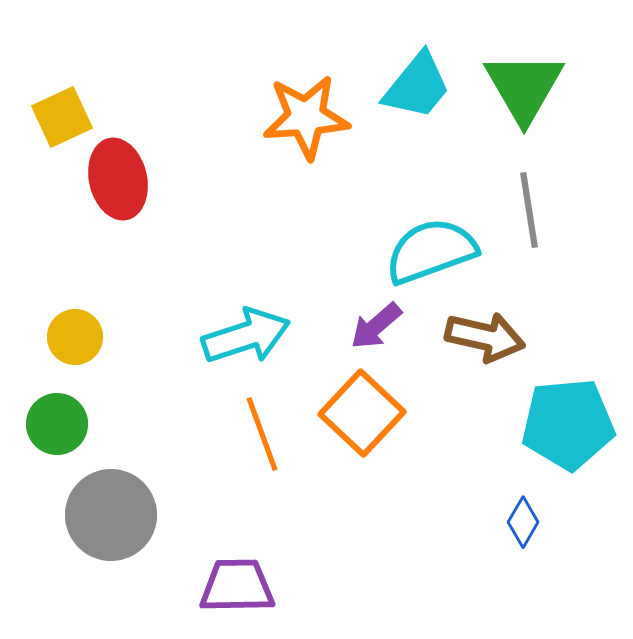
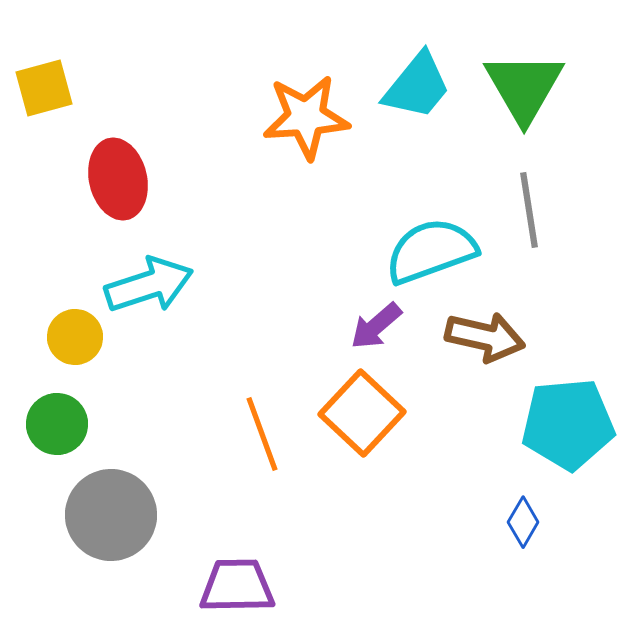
yellow square: moved 18 px left, 29 px up; rotated 10 degrees clockwise
cyan arrow: moved 97 px left, 51 px up
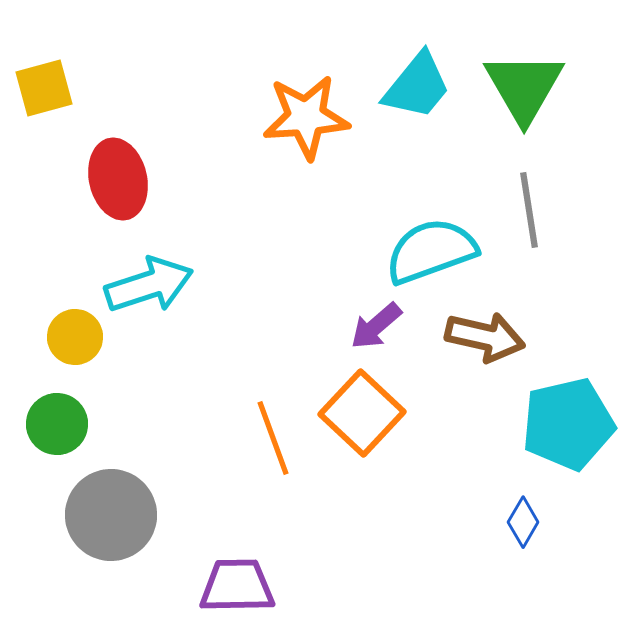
cyan pentagon: rotated 8 degrees counterclockwise
orange line: moved 11 px right, 4 px down
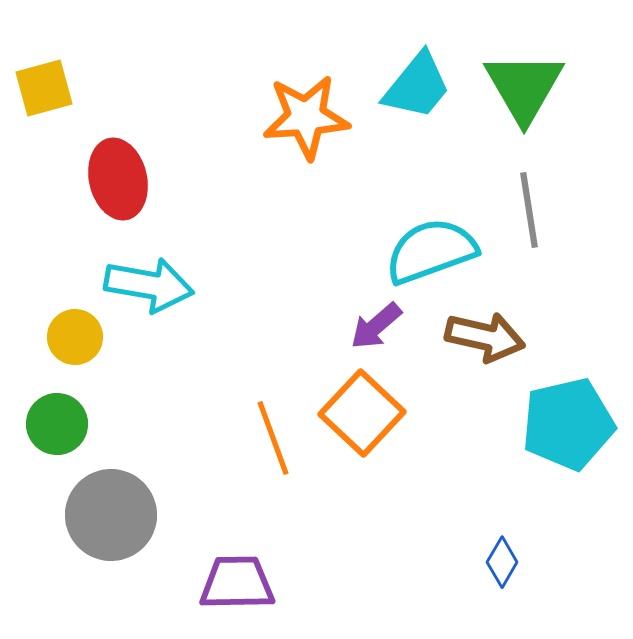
cyan arrow: rotated 28 degrees clockwise
blue diamond: moved 21 px left, 40 px down
purple trapezoid: moved 3 px up
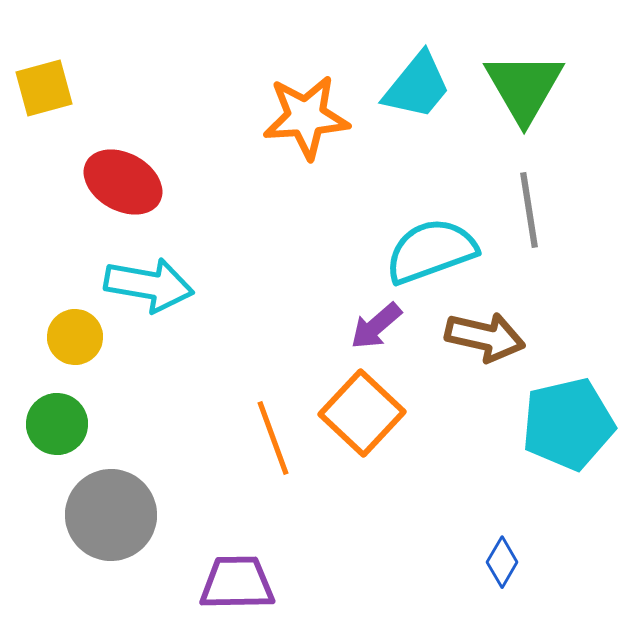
red ellipse: moved 5 px right, 3 px down; rotated 48 degrees counterclockwise
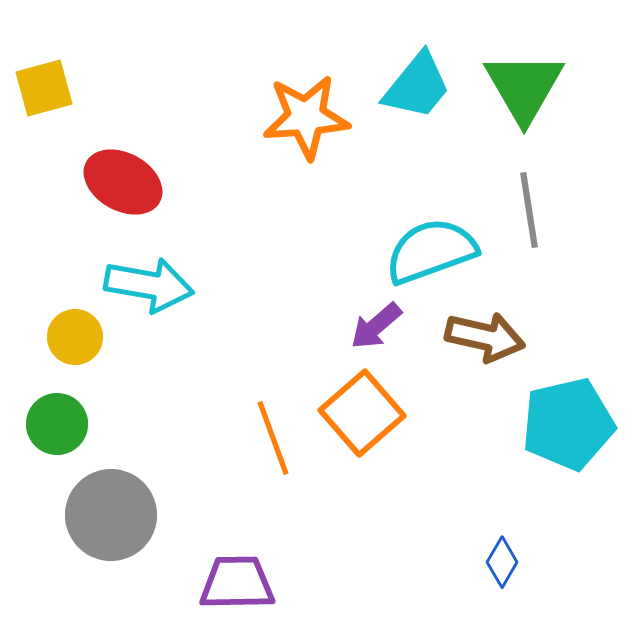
orange square: rotated 6 degrees clockwise
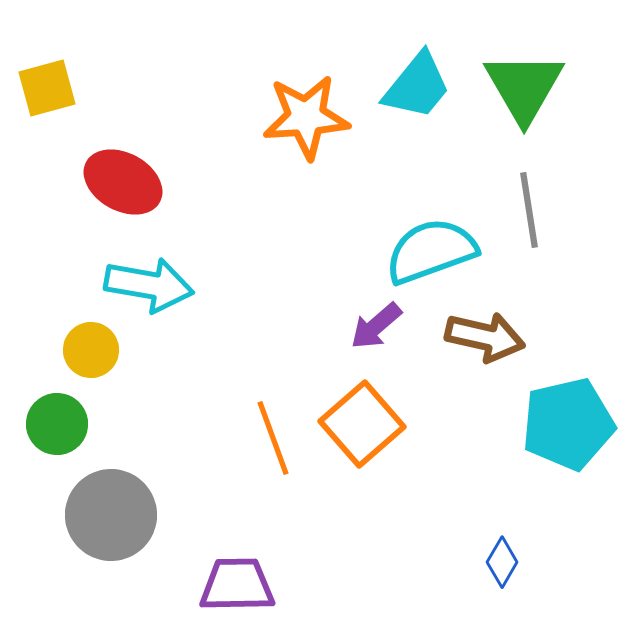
yellow square: moved 3 px right
yellow circle: moved 16 px right, 13 px down
orange square: moved 11 px down
purple trapezoid: moved 2 px down
